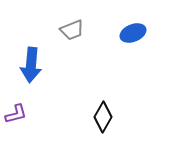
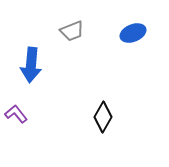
gray trapezoid: moved 1 px down
purple L-shape: rotated 115 degrees counterclockwise
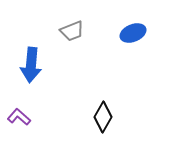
purple L-shape: moved 3 px right, 3 px down; rotated 10 degrees counterclockwise
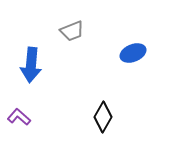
blue ellipse: moved 20 px down
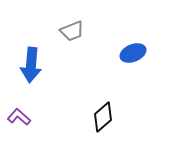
black diamond: rotated 20 degrees clockwise
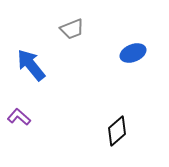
gray trapezoid: moved 2 px up
blue arrow: rotated 136 degrees clockwise
black diamond: moved 14 px right, 14 px down
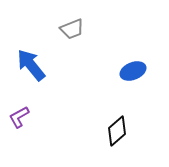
blue ellipse: moved 18 px down
purple L-shape: rotated 70 degrees counterclockwise
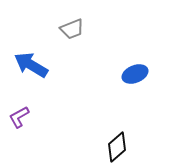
blue arrow: rotated 20 degrees counterclockwise
blue ellipse: moved 2 px right, 3 px down
black diamond: moved 16 px down
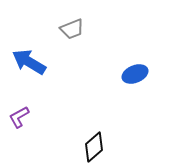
blue arrow: moved 2 px left, 3 px up
black diamond: moved 23 px left
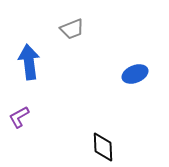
blue arrow: rotated 52 degrees clockwise
black diamond: moved 9 px right; rotated 52 degrees counterclockwise
